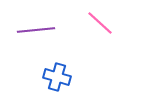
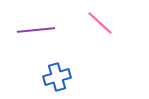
blue cross: rotated 32 degrees counterclockwise
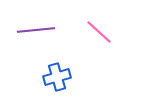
pink line: moved 1 px left, 9 px down
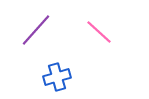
purple line: rotated 42 degrees counterclockwise
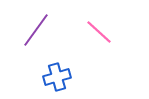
purple line: rotated 6 degrees counterclockwise
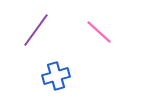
blue cross: moved 1 px left, 1 px up
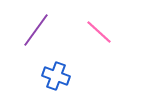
blue cross: rotated 36 degrees clockwise
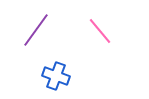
pink line: moved 1 px right, 1 px up; rotated 8 degrees clockwise
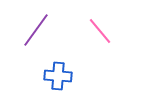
blue cross: moved 2 px right; rotated 16 degrees counterclockwise
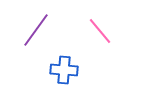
blue cross: moved 6 px right, 6 px up
